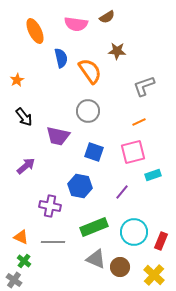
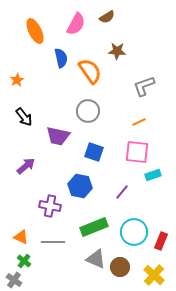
pink semicircle: rotated 70 degrees counterclockwise
pink square: moved 4 px right; rotated 20 degrees clockwise
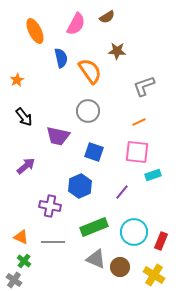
blue hexagon: rotated 25 degrees clockwise
yellow cross: rotated 10 degrees counterclockwise
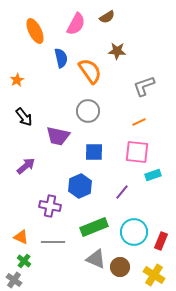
blue square: rotated 18 degrees counterclockwise
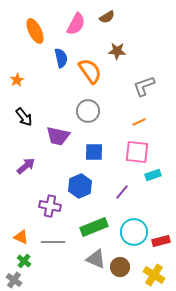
red rectangle: rotated 54 degrees clockwise
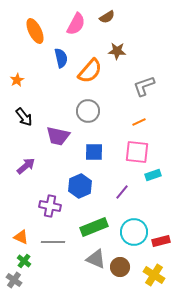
orange semicircle: rotated 76 degrees clockwise
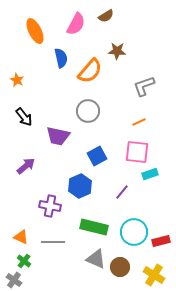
brown semicircle: moved 1 px left, 1 px up
orange star: rotated 16 degrees counterclockwise
blue square: moved 3 px right, 4 px down; rotated 30 degrees counterclockwise
cyan rectangle: moved 3 px left, 1 px up
green rectangle: rotated 36 degrees clockwise
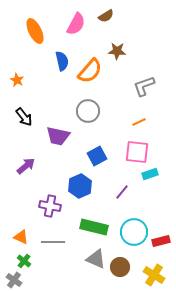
blue semicircle: moved 1 px right, 3 px down
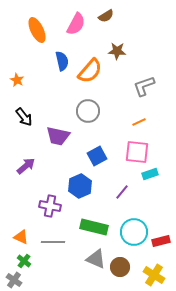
orange ellipse: moved 2 px right, 1 px up
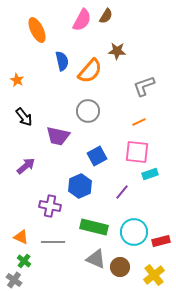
brown semicircle: rotated 28 degrees counterclockwise
pink semicircle: moved 6 px right, 4 px up
yellow cross: rotated 20 degrees clockwise
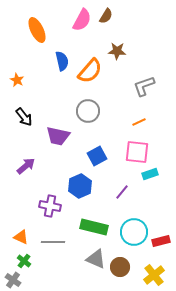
gray cross: moved 1 px left
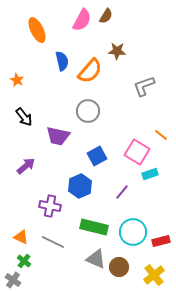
orange line: moved 22 px right, 13 px down; rotated 64 degrees clockwise
pink square: rotated 25 degrees clockwise
cyan circle: moved 1 px left
gray line: rotated 25 degrees clockwise
brown circle: moved 1 px left
